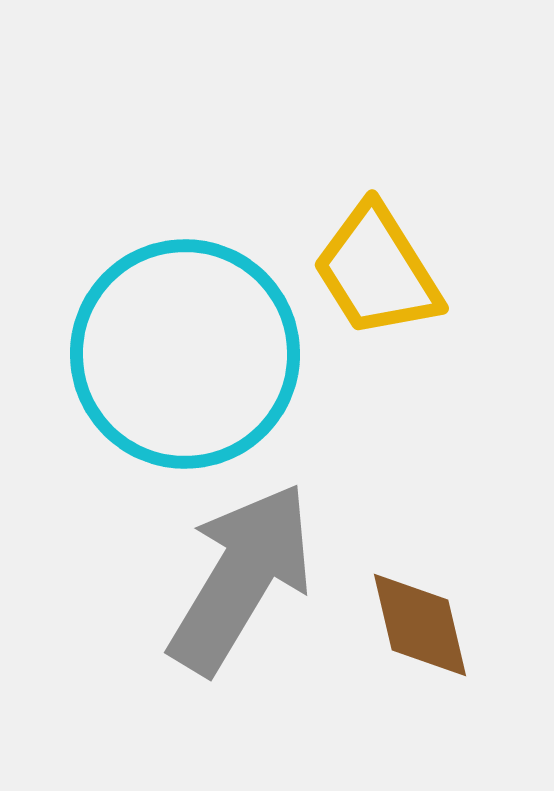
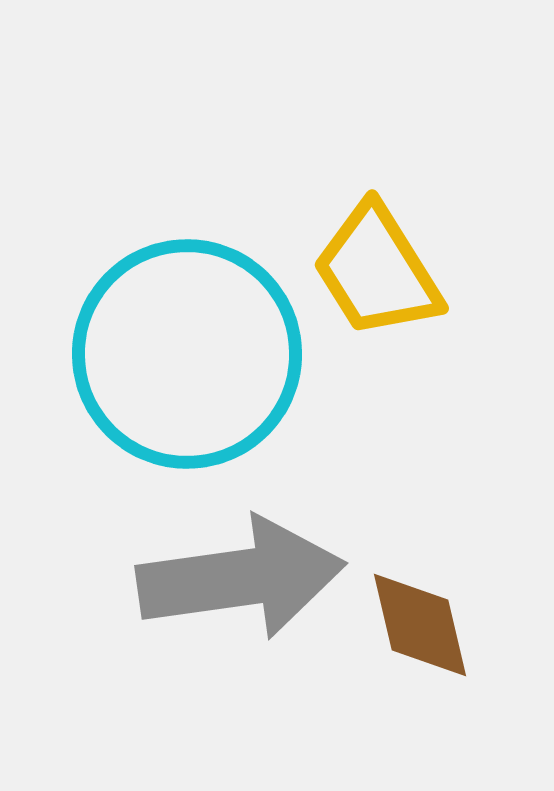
cyan circle: moved 2 px right
gray arrow: rotated 51 degrees clockwise
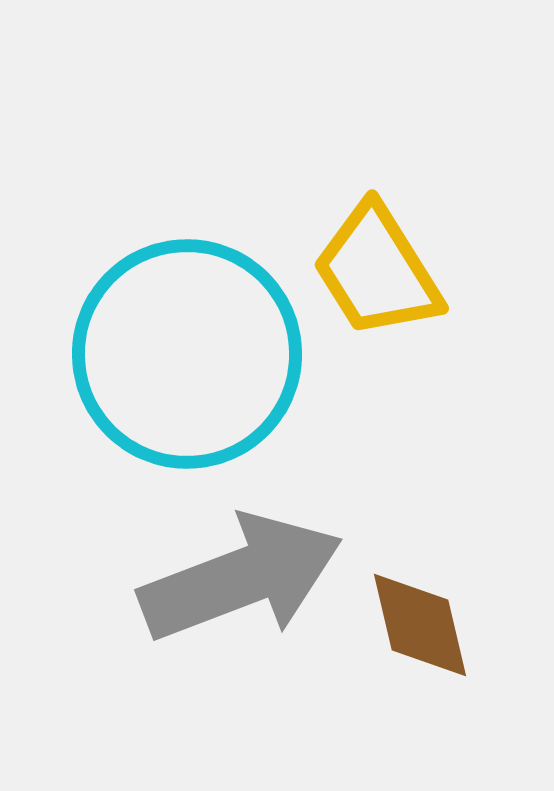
gray arrow: rotated 13 degrees counterclockwise
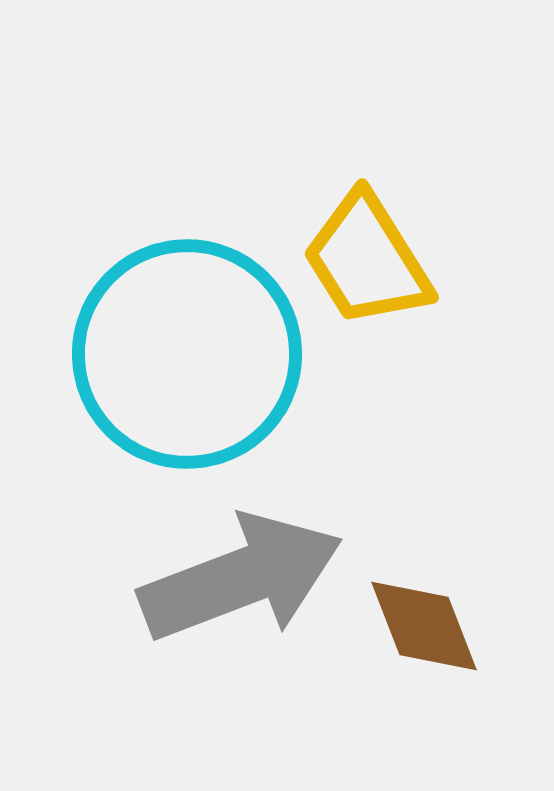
yellow trapezoid: moved 10 px left, 11 px up
brown diamond: moved 4 px right, 1 px down; rotated 8 degrees counterclockwise
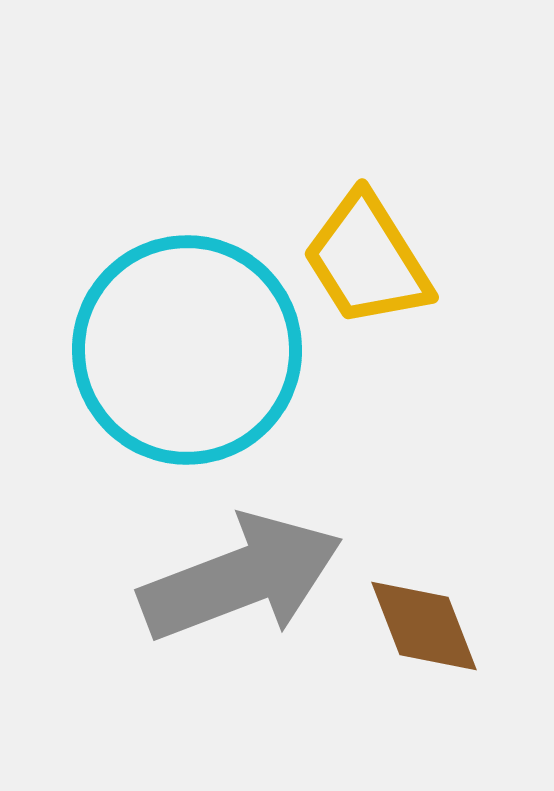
cyan circle: moved 4 px up
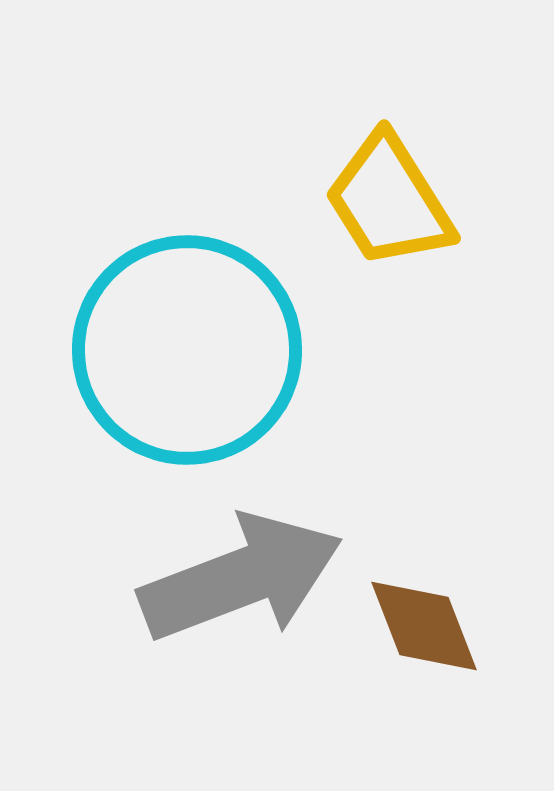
yellow trapezoid: moved 22 px right, 59 px up
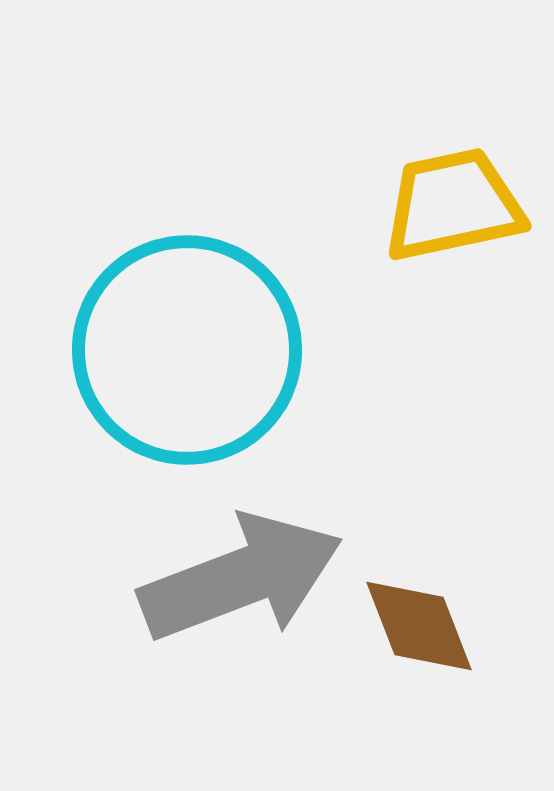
yellow trapezoid: moved 64 px right, 4 px down; rotated 110 degrees clockwise
brown diamond: moved 5 px left
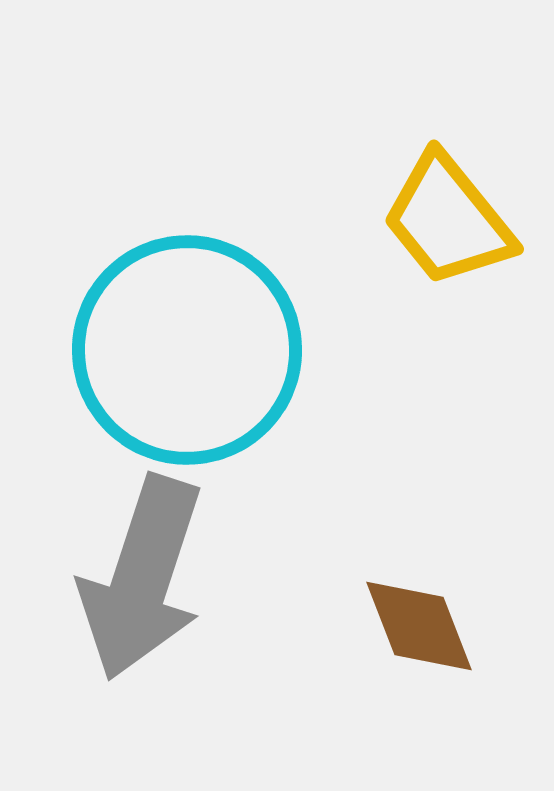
yellow trapezoid: moved 5 px left, 15 px down; rotated 117 degrees counterclockwise
gray arrow: moved 99 px left; rotated 129 degrees clockwise
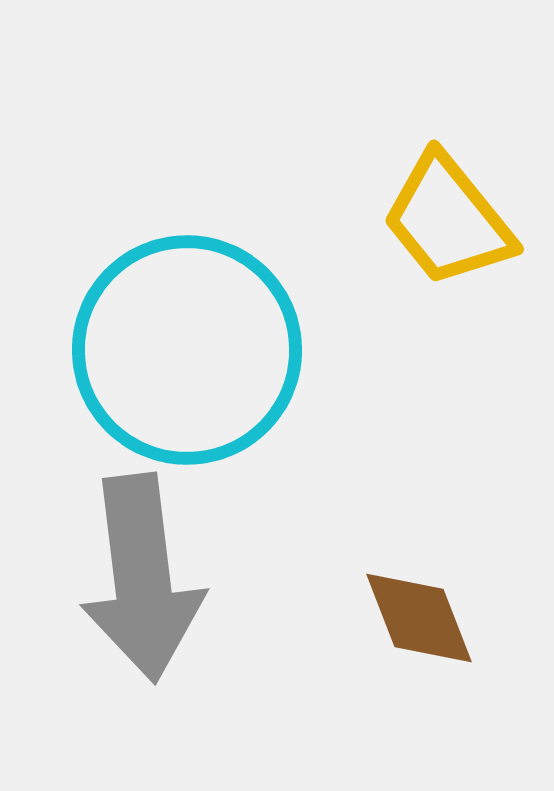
gray arrow: rotated 25 degrees counterclockwise
brown diamond: moved 8 px up
